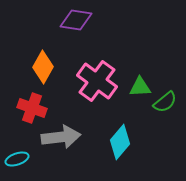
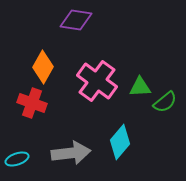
red cross: moved 5 px up
gray arrow: moved 10 px right, 16 px down
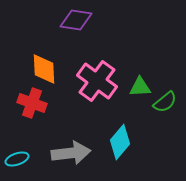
orange diamond: moved 1 px right, 2 px down; rotated 32 degrees counterclockwise
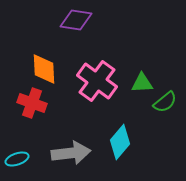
green triangle: moved 2 px right, 4 px up
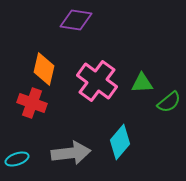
orange diamond: rotated 16 degrees clockwise
green semicircle: moved 4 px right
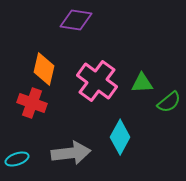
cyan diamond: moved 5 px up; rotated 12 degrees counterclockwise
